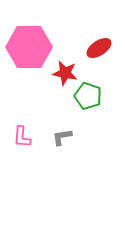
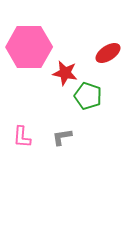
red ellipse: moved 9 px right, 5 px down
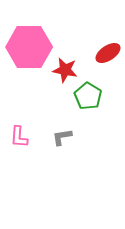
red star: moved 3 px up
green pentagon: rotated 12 degrees clockwise
pink L-shape: moved 3 px left
